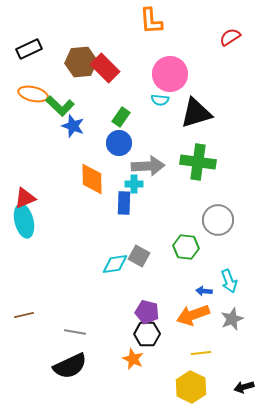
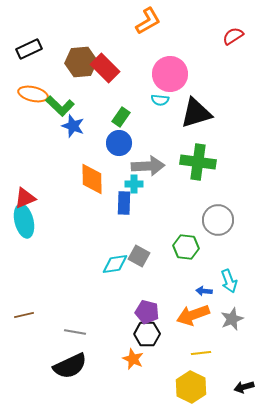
orange L-shape: moved 3 px left; rotated 116 degrees counterclockwise
red semicircle: moved 3 px right, 1 px up
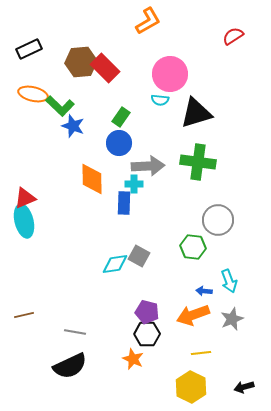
green hexagon: moved 7 px right
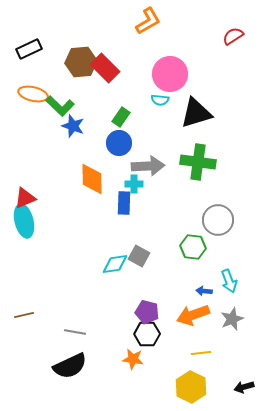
orange star: rotated 15 degrees counterclockwise
